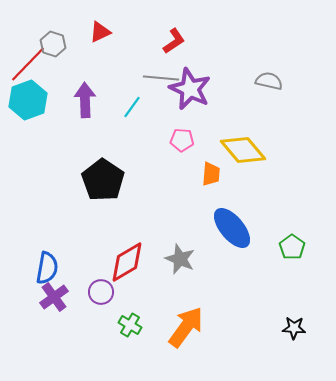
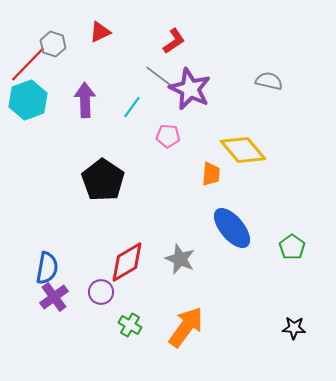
gray line: rotated 32 degrees clockwise
pink pentagon: moved 14 px left, 4 px up
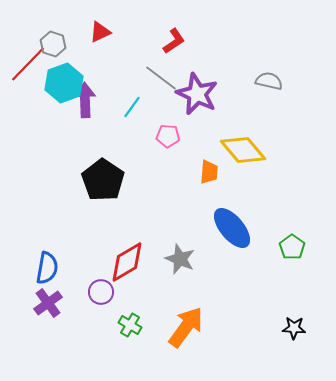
purple star: moved 7 px right, 5 px down
cyan hexagon: moved 36 px right, 17 px up
orange trapezoid: moved 2 px left, 2 px up
purple cross: moved 6 px left, 6 px down
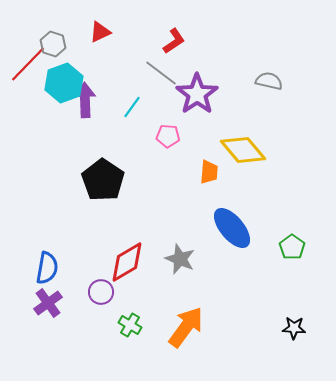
gray line: moved 5 px up
purple star: rotated 12 degrees clockwise
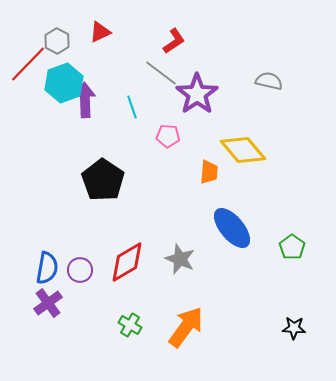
gray hexagon: moved 4 px right, 3 px up; rotated 10 degrees clockwise
cyan line: rotated 55 degrees counterclockwise
purple circle: moved 21 px left, 22 px up
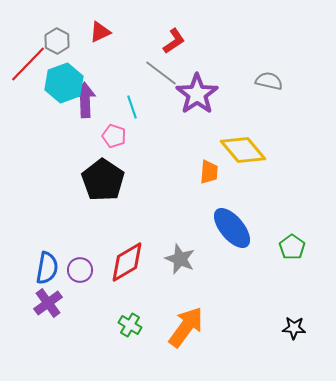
pink pentagon: moved 54 px left; rotated 15 degrees clockwise
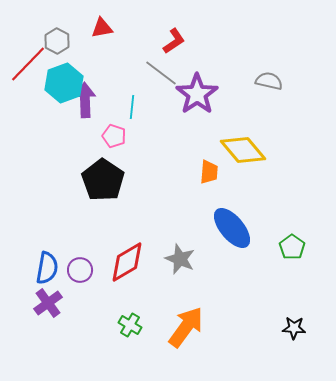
red triangle: moved 2 px right, 4 px up; rotated 15 degrees clockwise
cyan line: rotated 25 degrees clockwise
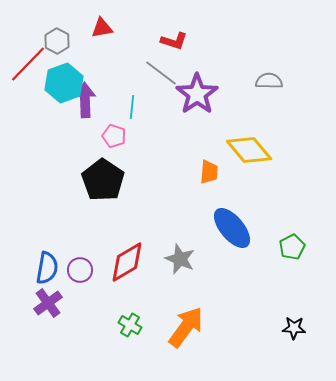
red L-shape: rotated 52 degrees clockwise
gray semicircle: rotated 12 degrees counterclockwise
yellow diamond: moved 6 px right
green pentagon: rotated 10 degrees clockwise
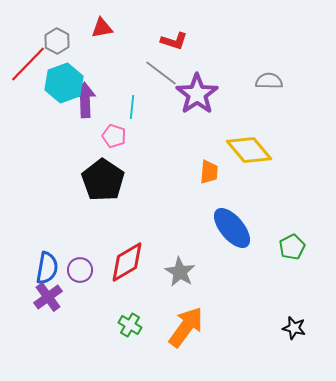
gray star: moved 13 px down; rotated 8 degrees clockwise
purple cross: moved 6 px up
black star: rotated 10 degrees clockwise
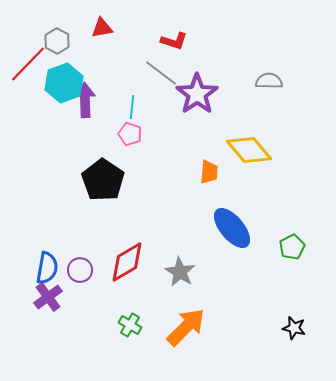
pink pentagon: moved 16 px right, 2 px up
orange arrow: rotated 9 degrees clockwise
